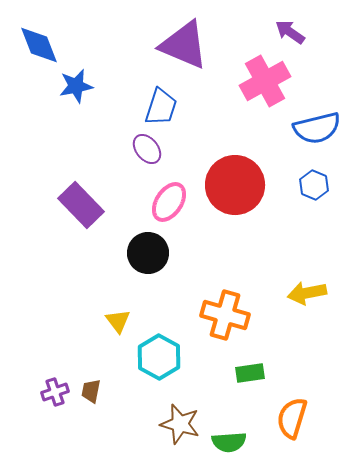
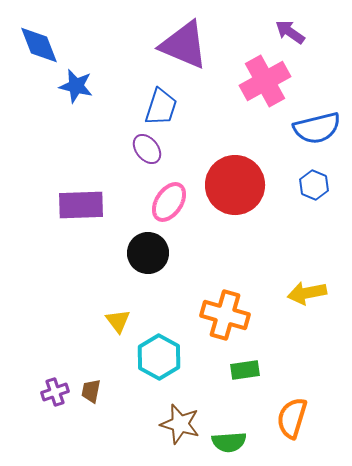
blue star: rotated 24 degrees clockwise
purple rectangle: rotated 48 degrees counterclockwise
green rectangle: moved 5 px left, 3 px up
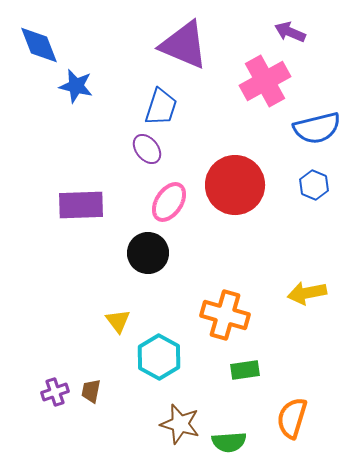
purple arrow: rotated 12 degrees counterclockwise
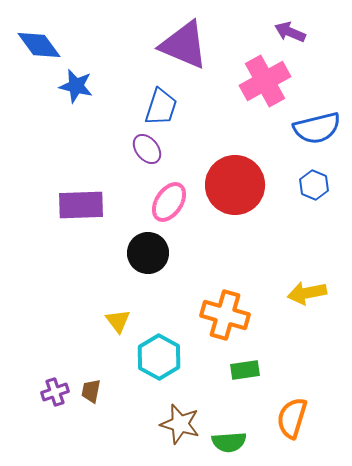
blue diamond: rotated 15 degrees counterclockwise
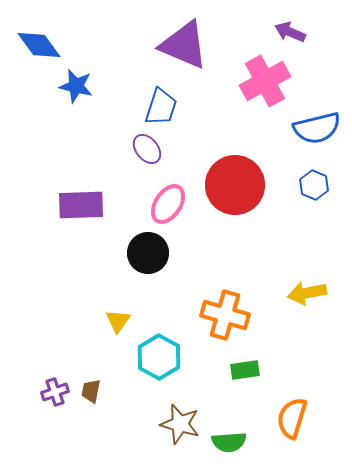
pink ellipse: moved 1 px left, 2 px down
yellow triangle: rotated 12 degrees clockwise
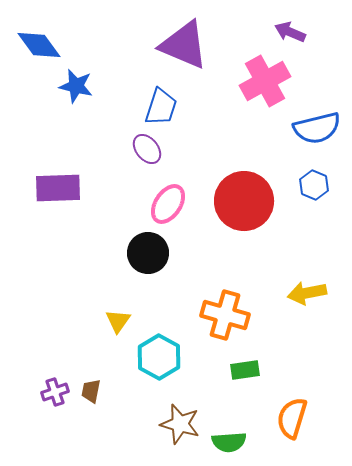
red circle: moved 9 px right, 16 px down
purple rectangle: moved 23 px left, 17 px up
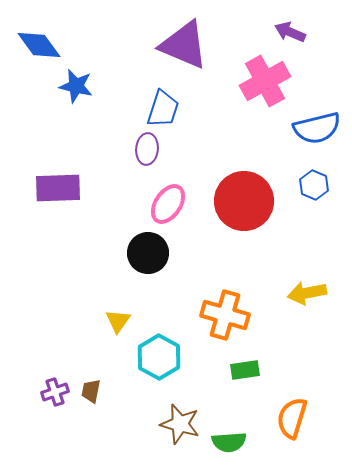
blue trapezoid: moved 2 px right, 2 px down
purple ellipse: rotated 44 degrees clockwise
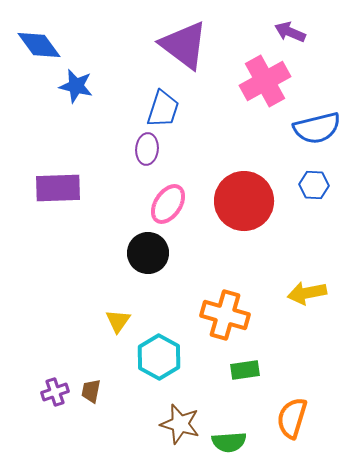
purple triangle: rotated 14 degrees clockwise
blue hexagon: rotated 20 degrees counterclockwise
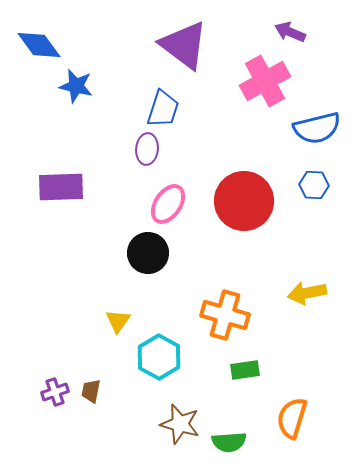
purple rectangle: moved 3 px right, 1 px up
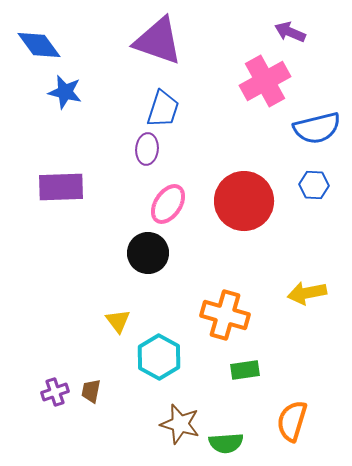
purple triangle: moved 26 px left, 4 px up; rotated 18 degrees counterclockwise
blue star: moved 11 px left, 6 px down
yellow triangle: rotated 12 degrees counterclockwise
orange semicircle: moved 3 px down
green semicircle: moved 3 px left, 1 px down
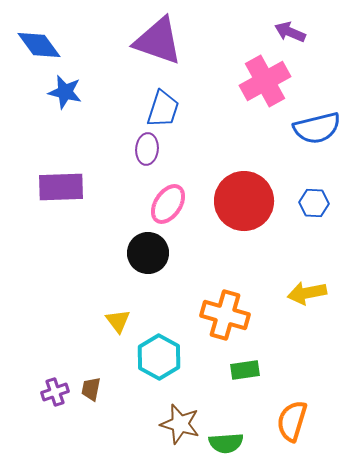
blue hexagon: moved 18 px down
brown trapezoid: moved 2 px up
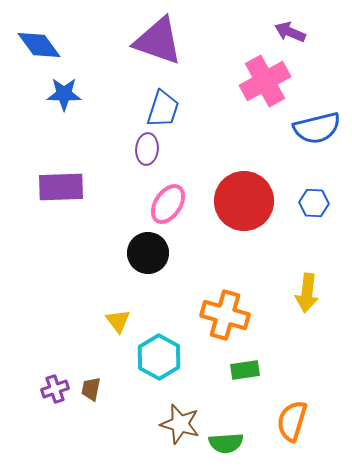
blue star: moved 1 px left, 2 px down; rotated 12 degrees counterclockwise
yellow arrow: rotated 72 degrees counterclockwise
purple cross: moved 3 px up
